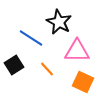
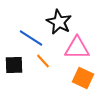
pink triangle: moved 3 px up
black square: rotated 30 degrees clockwise
orange line: moved 4 px left, 8 px up
orange square: moved 4 px up
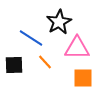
black star: rotated 15 degrees clockwise
orange line: moved 2 px right, 1 px down
orange square: rotated 25 degrees counterclockwise
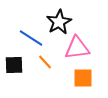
pink triangle: rotated 8 degrees counterclockwise
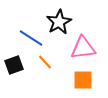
pink triangle: moved 6 px right
black square: rotated 18 degrees counterclockwise
orange square: moved 2 px down
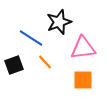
black star: rotated 10 degrees clockwise
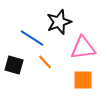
blue line: moved 1 px right
black square: rotated 36 degrees clockwise
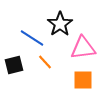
black star: moved 1 px right, 2 px down; rotated 15 degrees counterclockwise
black square: rotated 30 degrees counterclockwise
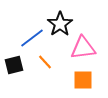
blue line: rotated 70 degrees counterclockwise
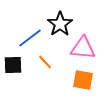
blue line: moved 2 px left
pink triangle: rotated 12 degrees clockwise
black square: moved 1 px left; rotated 12 degrees clockwise
orange square: rotated 10 degrees clockwise
